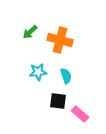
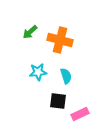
pink rectangle: rotated 66 degrees counterclockwise
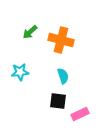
orange cross: moved 1 px right
cyan star: moved 18 px left
cyan semicircle: moved 3 px left
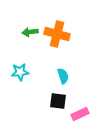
green arrow: rotated 35 degrees clockwise
orange cross: moved 4 px left, 6 px up
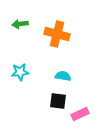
green arrow: moved 10 px left, 8 px up
cyan semicircle: rotated 63 degrees counterclockwise
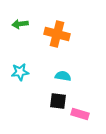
pink rectangle: rotated 42 degrees clockwise
